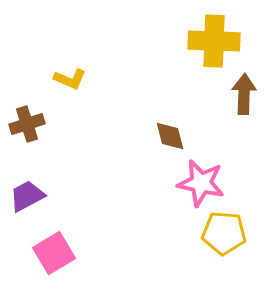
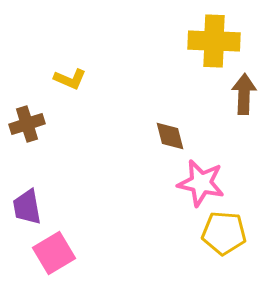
purple trapezoid: moved 11 px down; rotated 72 degrees counterclockwise
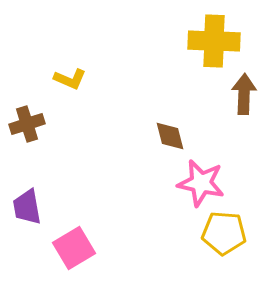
pink square: moved 20 px right, 5 px up
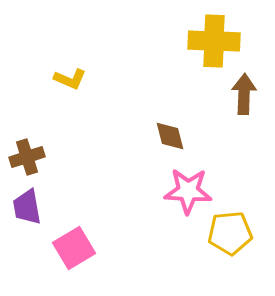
brown cross: moved 33 px down
pink star: moved 13 px left, 8 px down; rotated 9 degrees counterclockwise
yellow pentagon: moved 6 px right; rotated 9 degrees counterclockwise
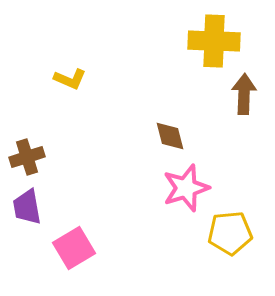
pink star: moved 2 px left, 3 px up; rotated 21 degrees counterclockwise
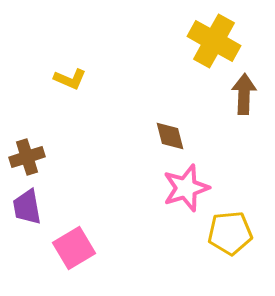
yellow cross: rotated 27 degrees clockwise
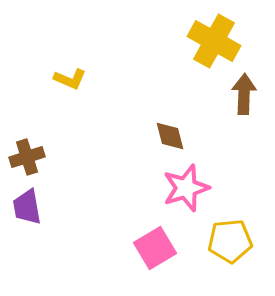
yellow pentagon: moved 8 px down
pink square: moved 81 px right
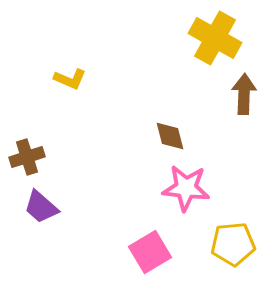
yellow cross: moved 1 px right, 3 px up
pink star: rotated 24 degrees clockwise
purple trapezoid: moved 14 px right; rotated 39 degrees counterclockwise
yellow pentagon: moved 3 px right, 3 px down
pink square: moved 5 px left, 4 px down
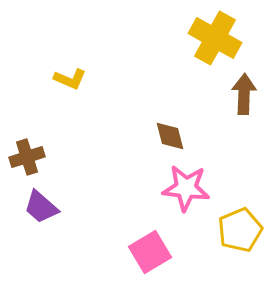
yellow pentagon: moved 7 px right, 14 px up; rotated 18 degrees counterclockwise
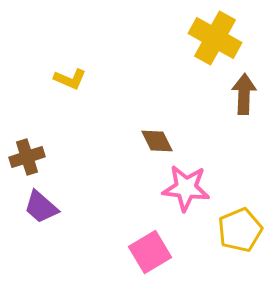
brown diamond: moved 13 px left, 5 px down; rotated 12 degrees counterclockwise
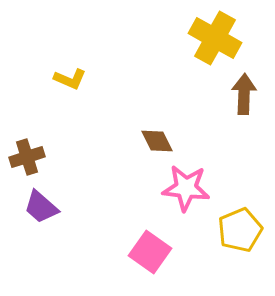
pink square: rotated 24 degrees counterclockwise
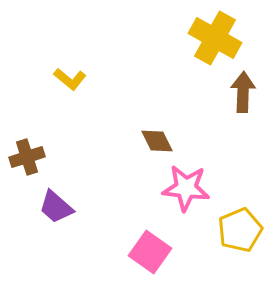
yellow L-shape: rotated 16 degrees clockwise
brown arrow: moved 1 px left, 2 px up
purple trapezoid: moved 15 px right
